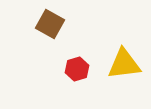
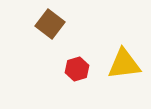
brown square: rotated 8 degrees clockwise
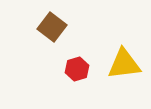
brown square: moved 2 px right, 3 px down
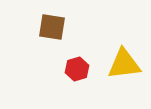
brown square: rotated 28 degrees counterclockwise
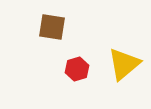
yellow triangle: rotated 33 degrees counterclockwise
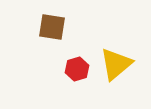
yellow triangle: moved 8 px left
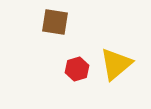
brown square: moved 3 px right, 5 px up
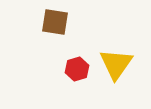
yellow triangle: rotated 15 degrees counterclockwise
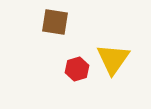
yellow triangle: moved 3 px left, 5 px up
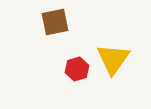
brown square: rotated 20 degrees counterclockwise
